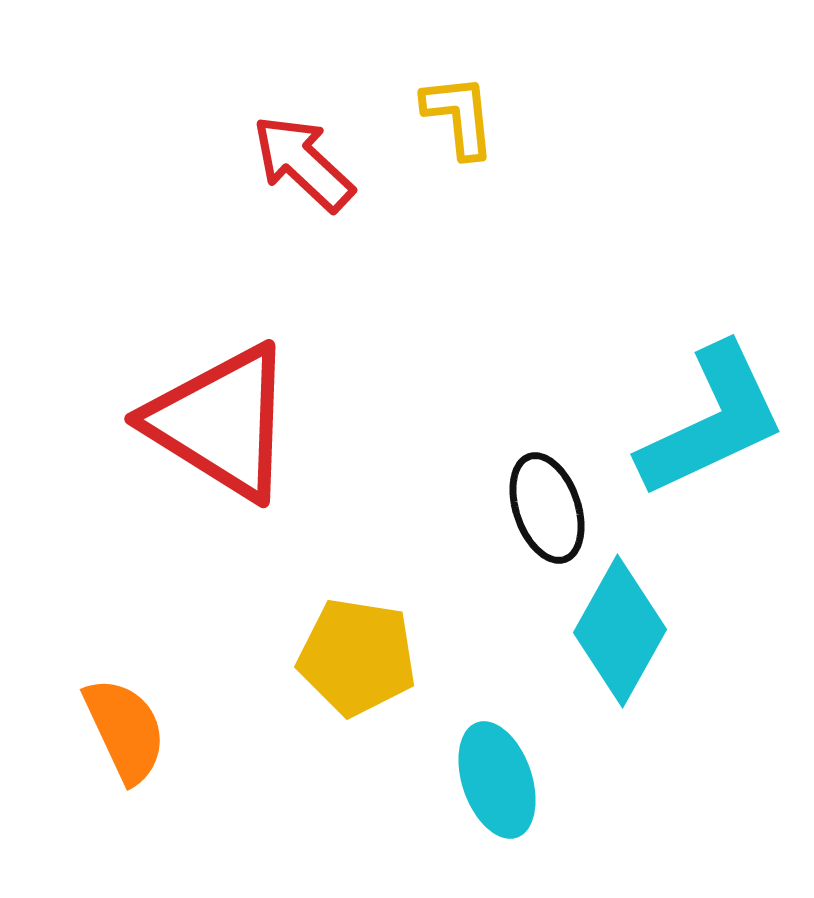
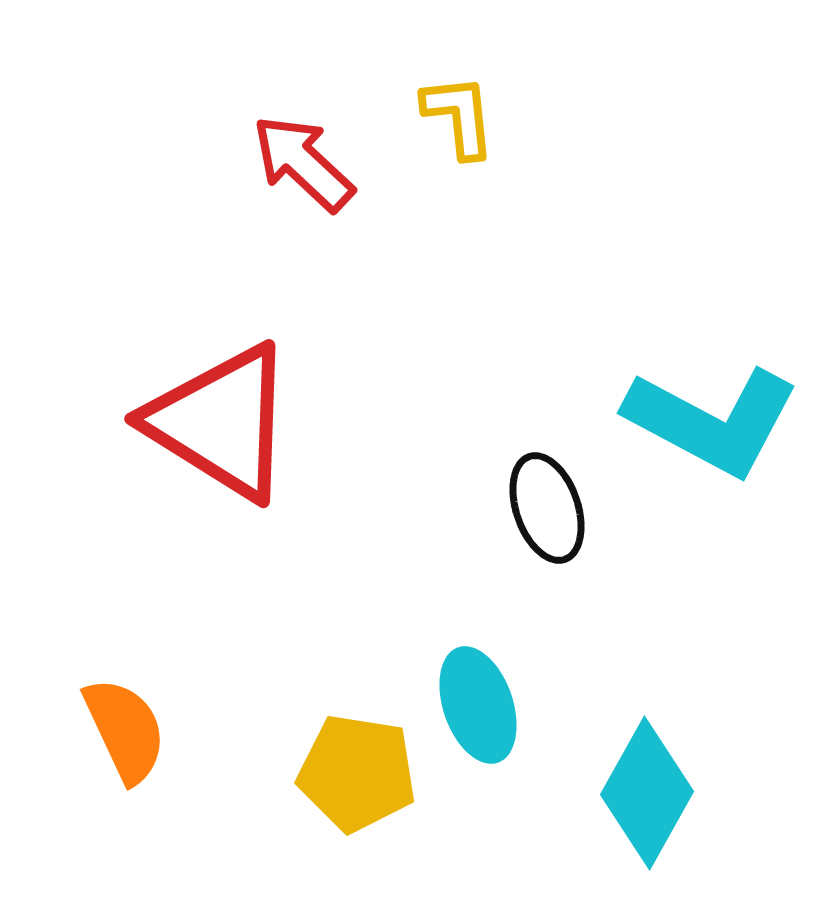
cyan L-shape: rotated 53 degrees clockwise
cyan diamond: moved 27 px right, 162 px down
yellow pentagon: moved 116 px down
cyan ellipse: moved 19 px left, 75 px up
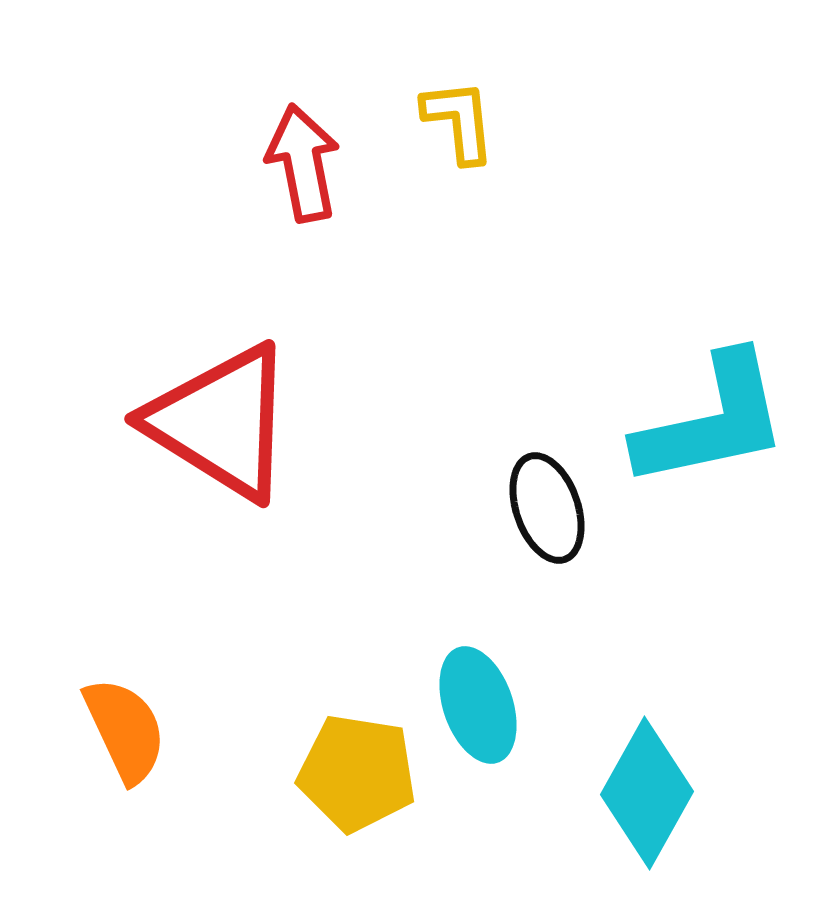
yellow L-shape: moved 5 px down
red arrow: rotated 36 degrees clockwise
cyan L-shape: rotated 40 degrees counterclockwise
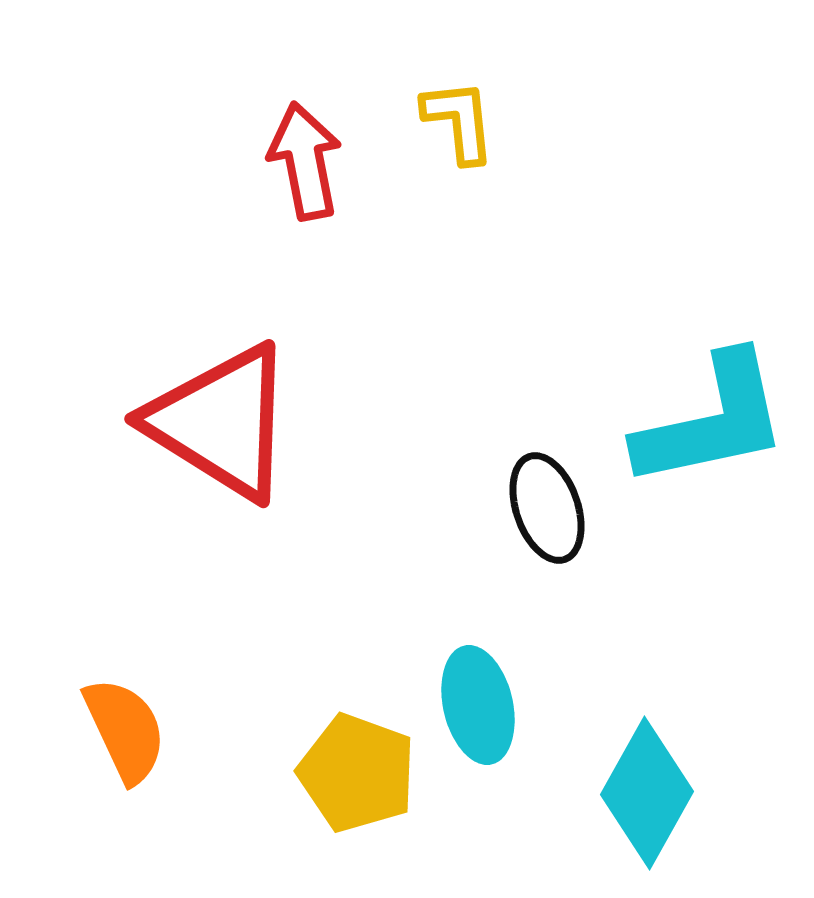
red arrow: moved 2 px right, 2 px up
cyan ellipse: rotated 6 degrees clockwise
yellow pentagon: rotated 11 degrees clockwise
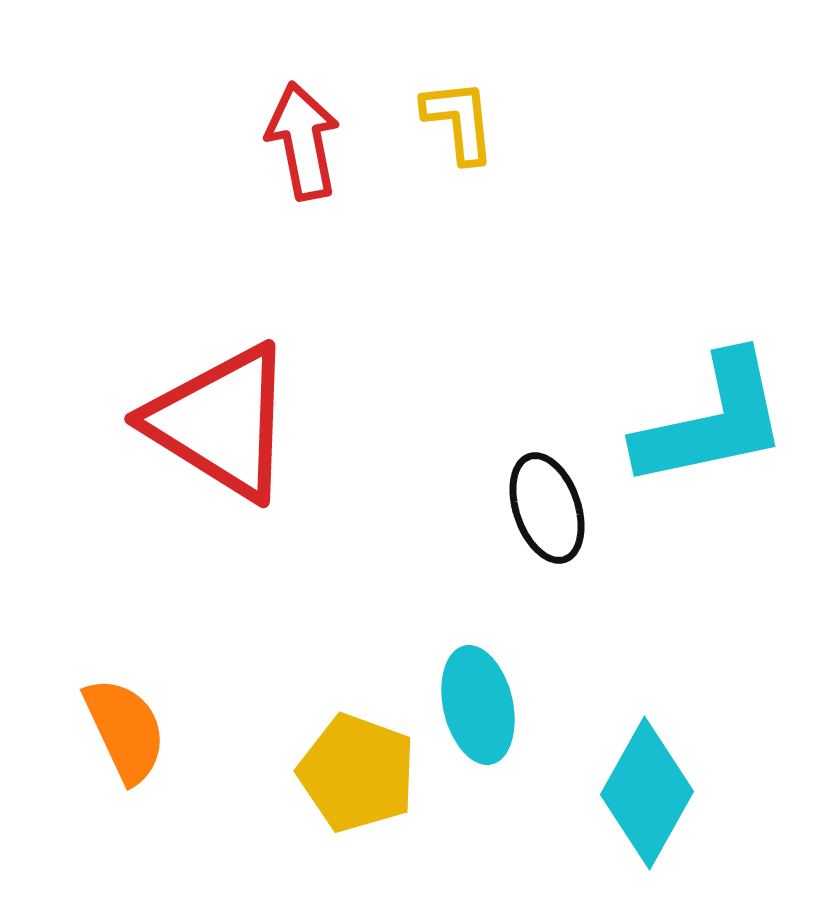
red arrow: moved 2 px left, 20 px up
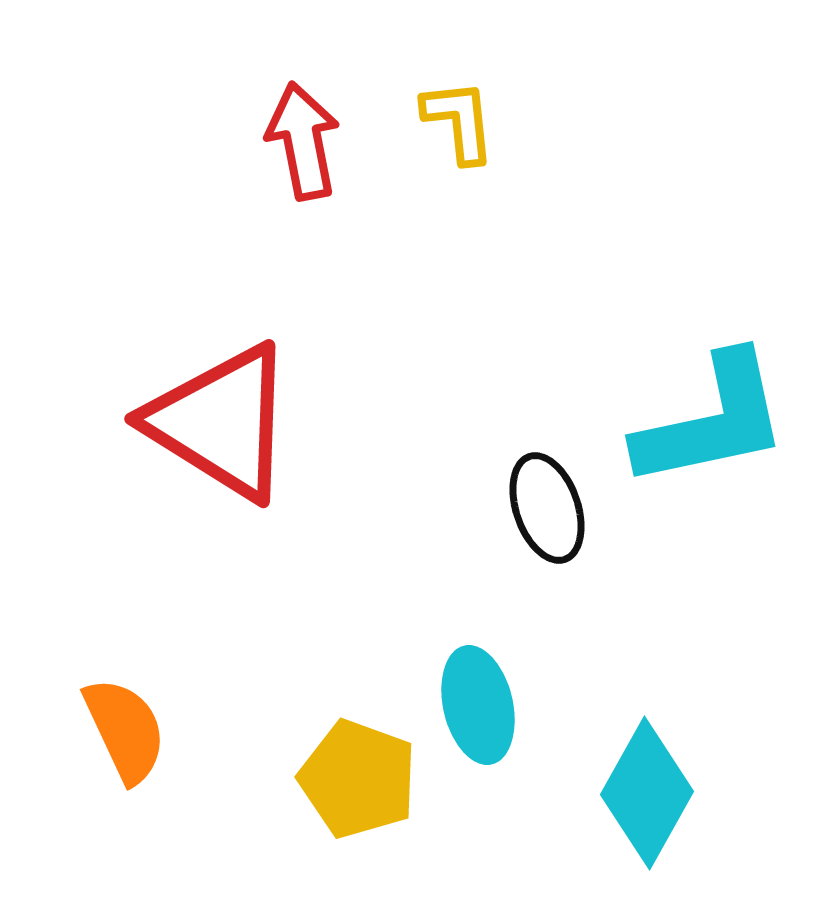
yellow pentagon: moved 1 px right, 6 px down
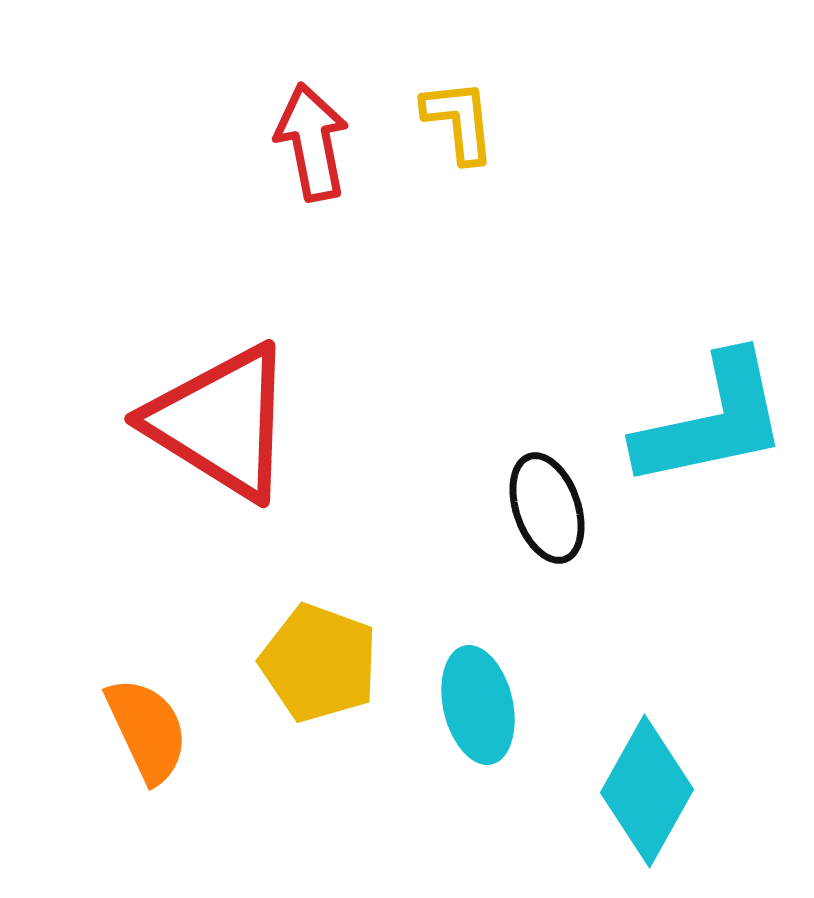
red arrow: moved 9 px right, 1 px down
orange semicircle: moved 22 px right
yellow pentagon: moved 39 px left, 116 px up
cyan diamond: moved 2 px up
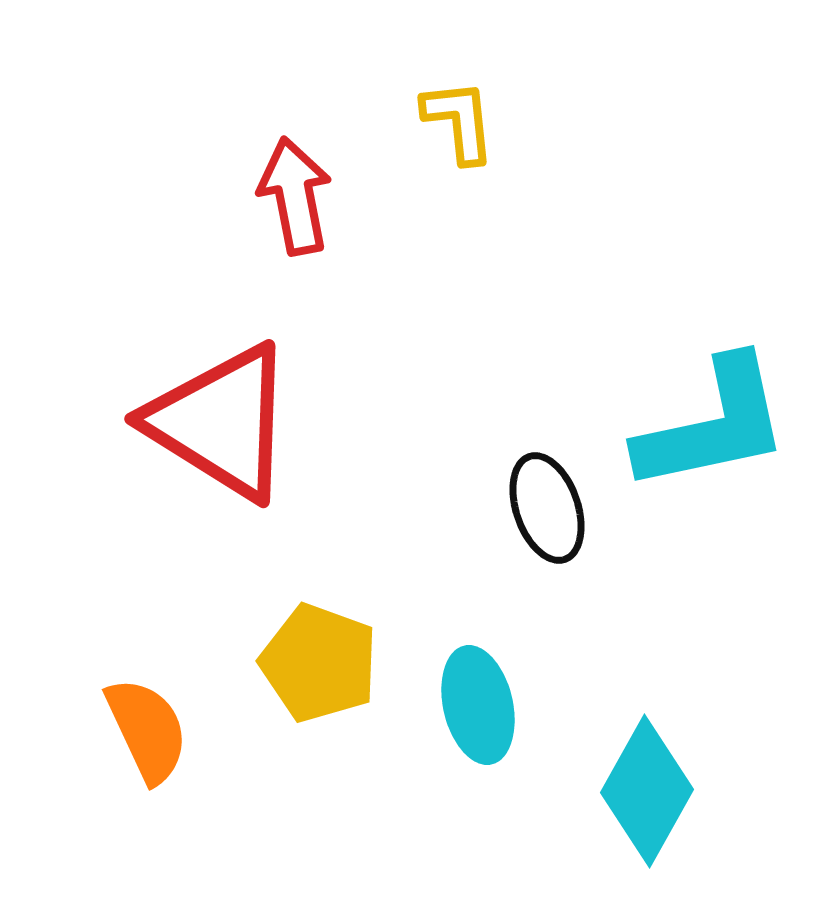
red arrow: moved 17 px left, 54 px down
cyan L-shape: moved 1 px right, 4 px down
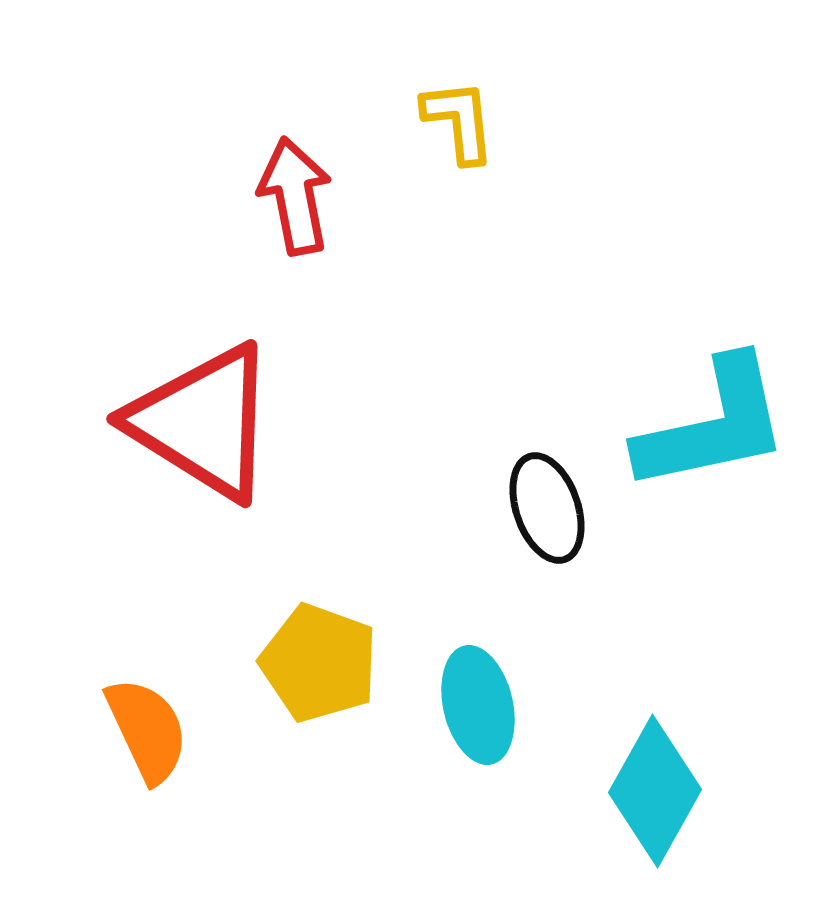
red triangle: moved 18 px left
cyan diamond: moved 8 px right
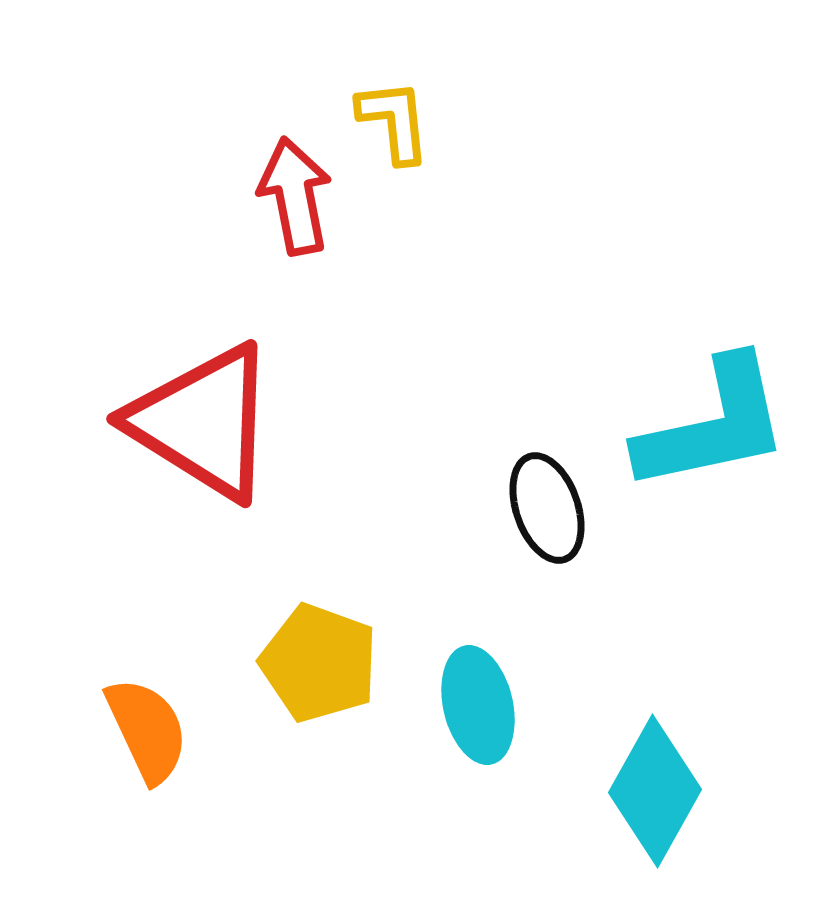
yellow L-shape: moved 65 px left
